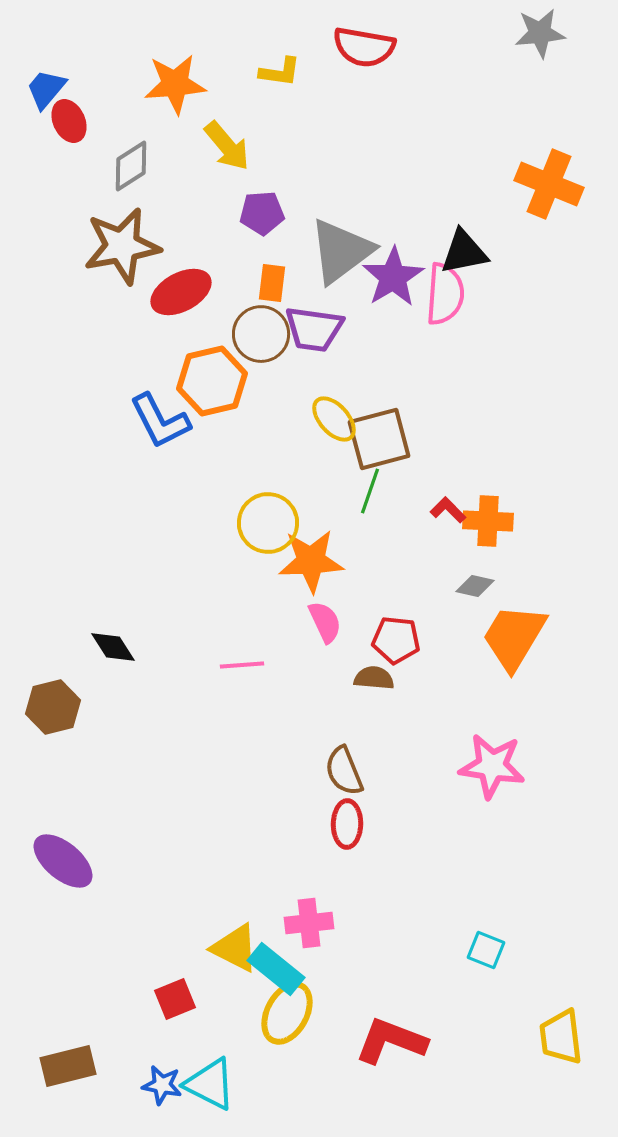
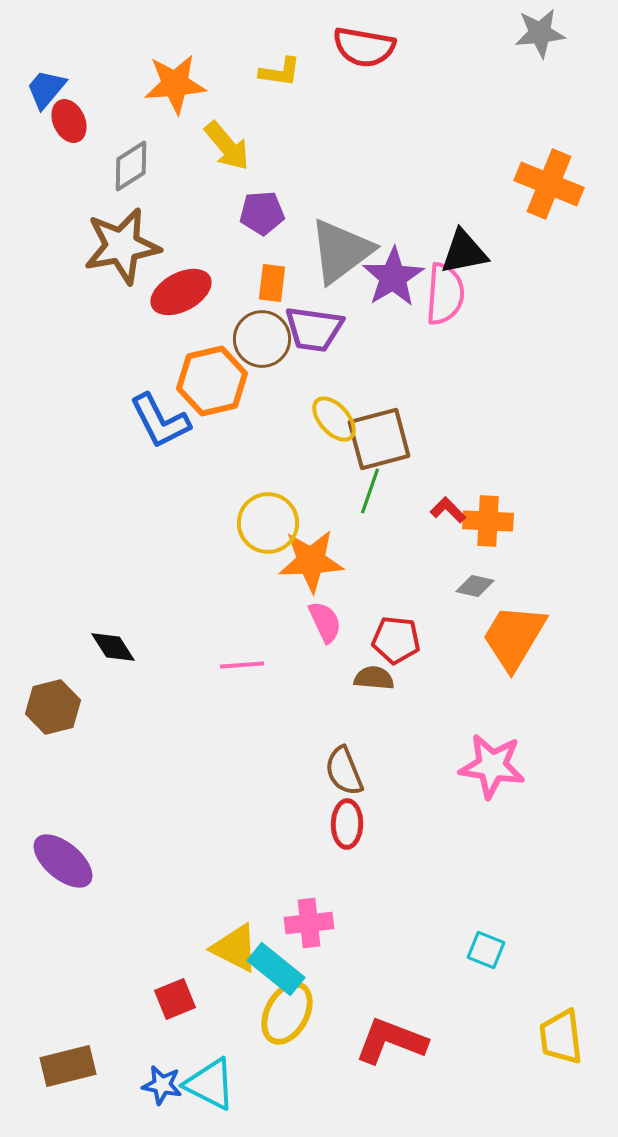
brown circle at (261, 334): moved 1 px right, 5 px down
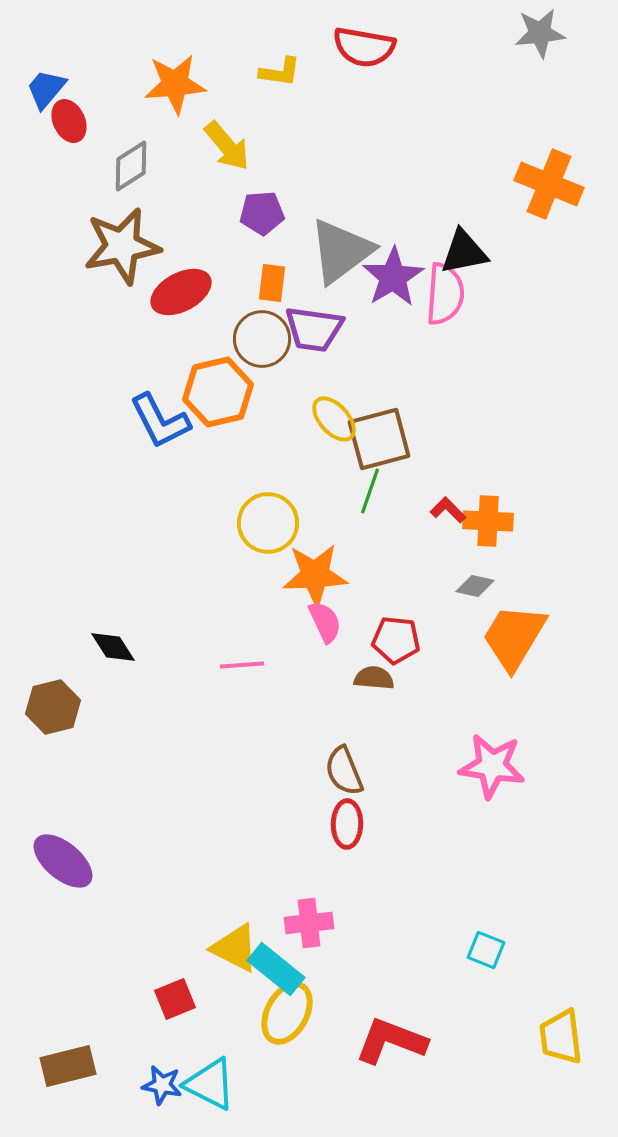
orange hexagon at (212, 381): moved 6 px right, 11 px down
orange star at (311, 561): moved 4 px right, 14 px down
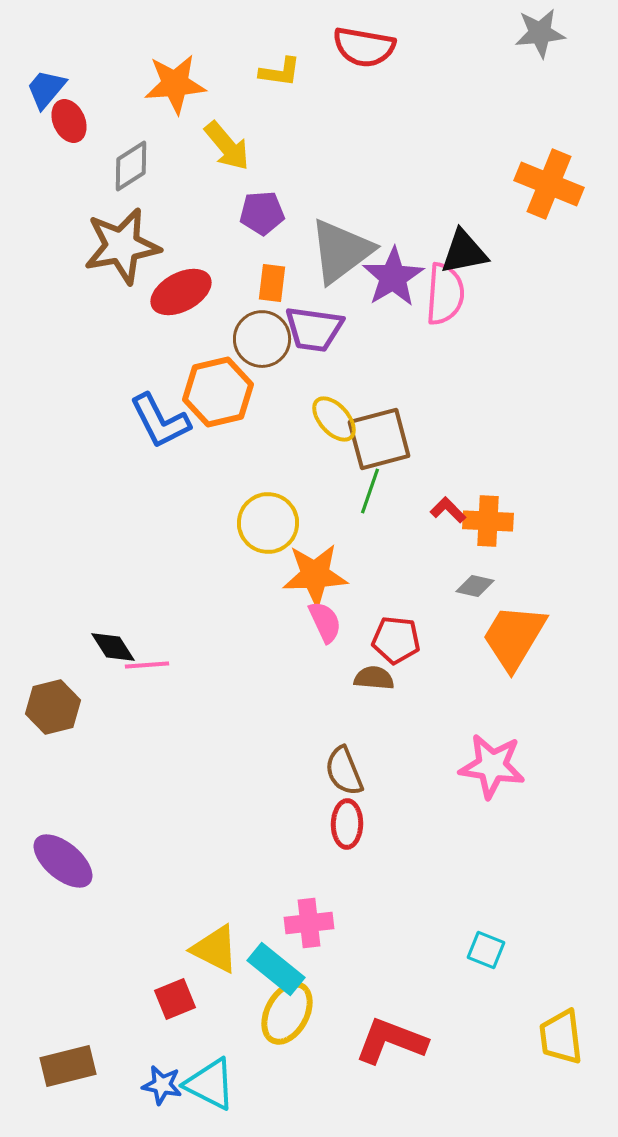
pink line at (242, 665): moved 95 px left
yellow triangle at (235, 948): moved 20 px left, 1 px down
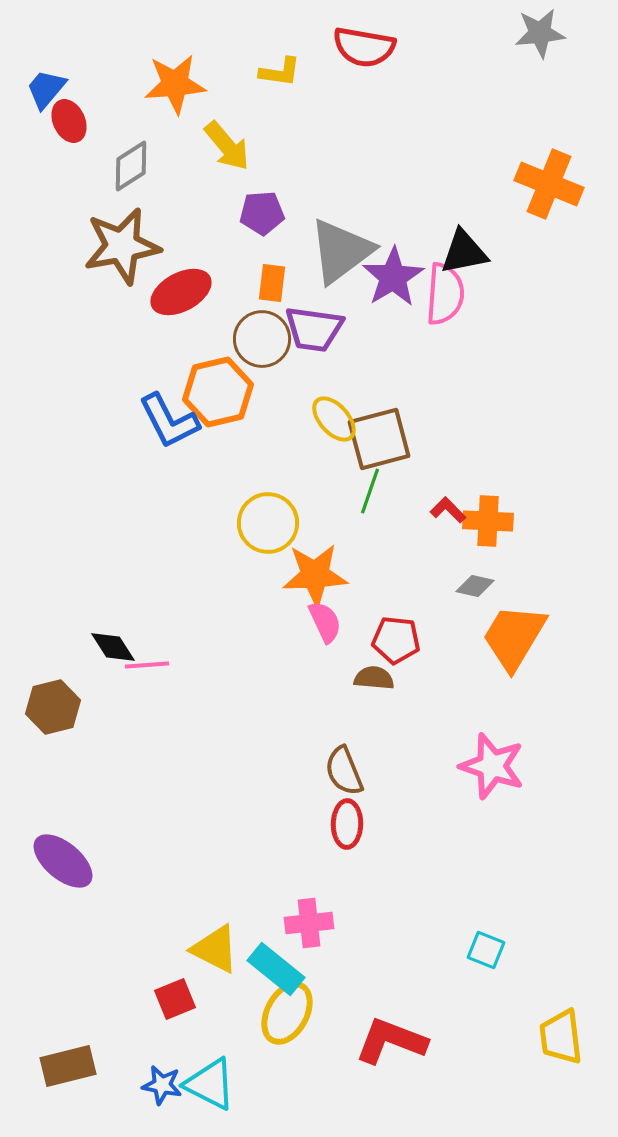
blue L-shape at (160, 421): moved 9 px right
pink star at (492, 766): rotated 10 degrees clockwise
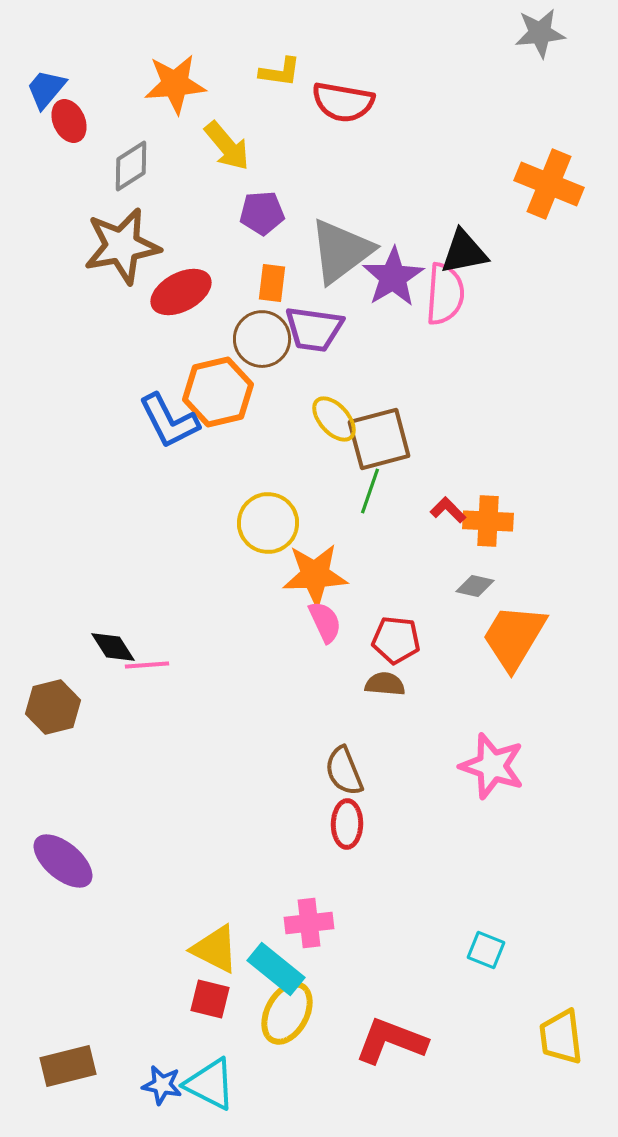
red semicircle at (364, 47): moved 21 px left, 55 px down
brown semicircle at (374, 678): moved 11 px right, 6 px down
red square at (175, 999): moved 35 px right; rotated 36 degrees clockwise
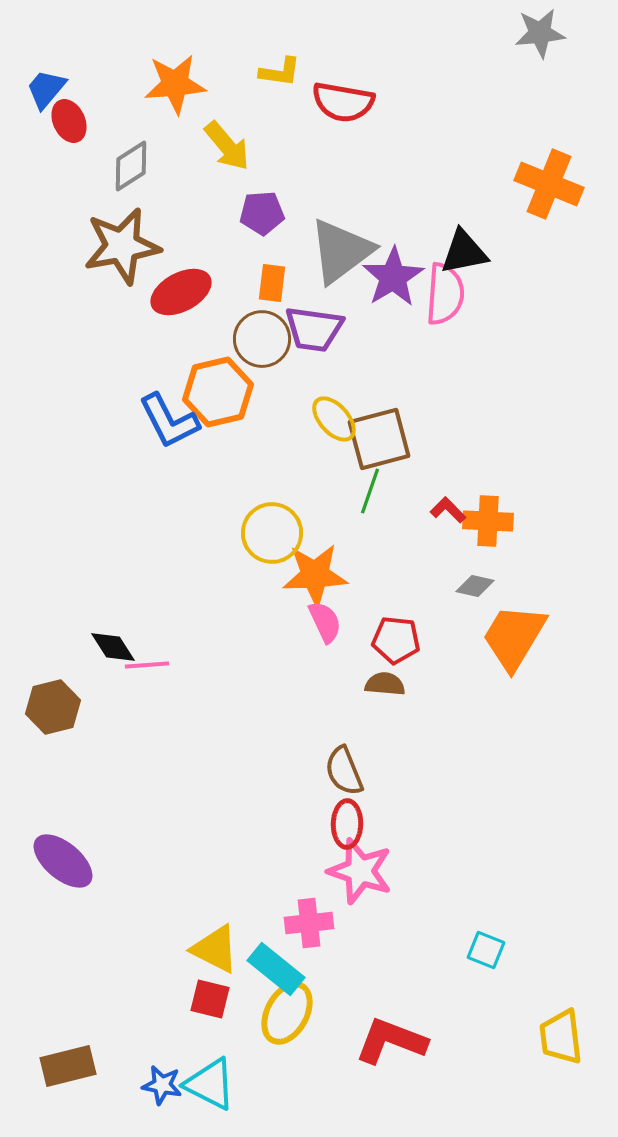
yellow circle at (268, 523): moved 4 px right, 10 px down
pink star at (492, 766): moved 132 px left, 105 px down
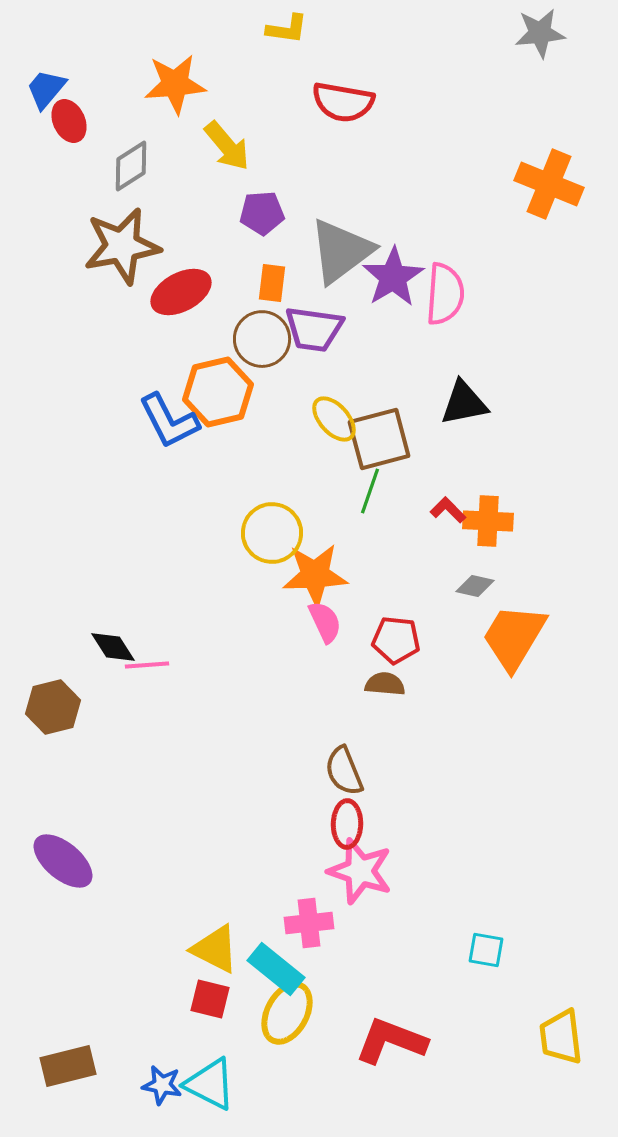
yellow L-shape at (280, 72): moved 7 px right, 43 px up
black triangle at (464, 252): moved 151 px down
cyan square at (486, 950): rotated 12 degrees counterclockwise
